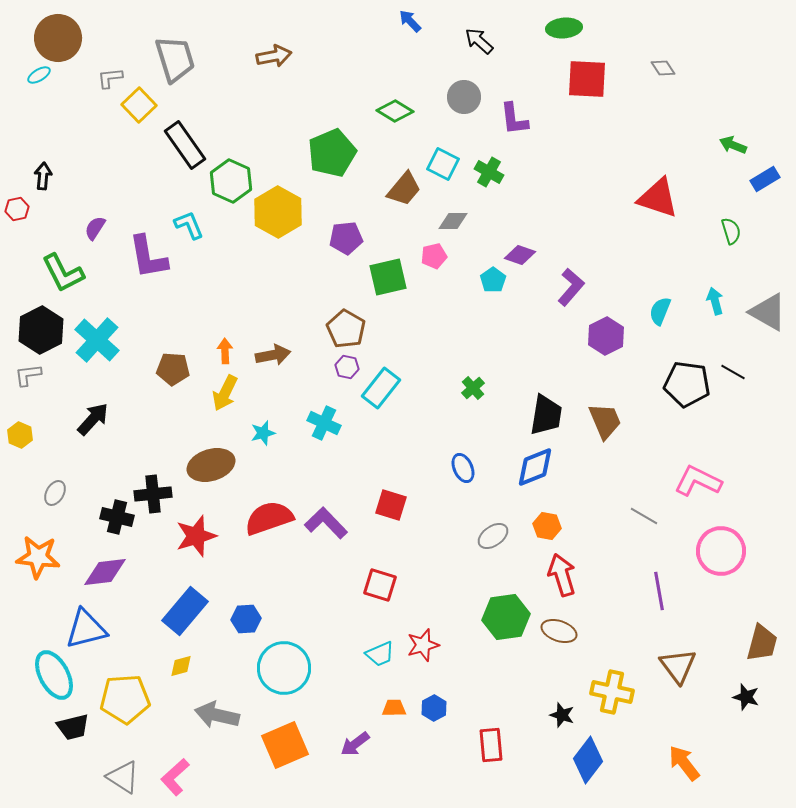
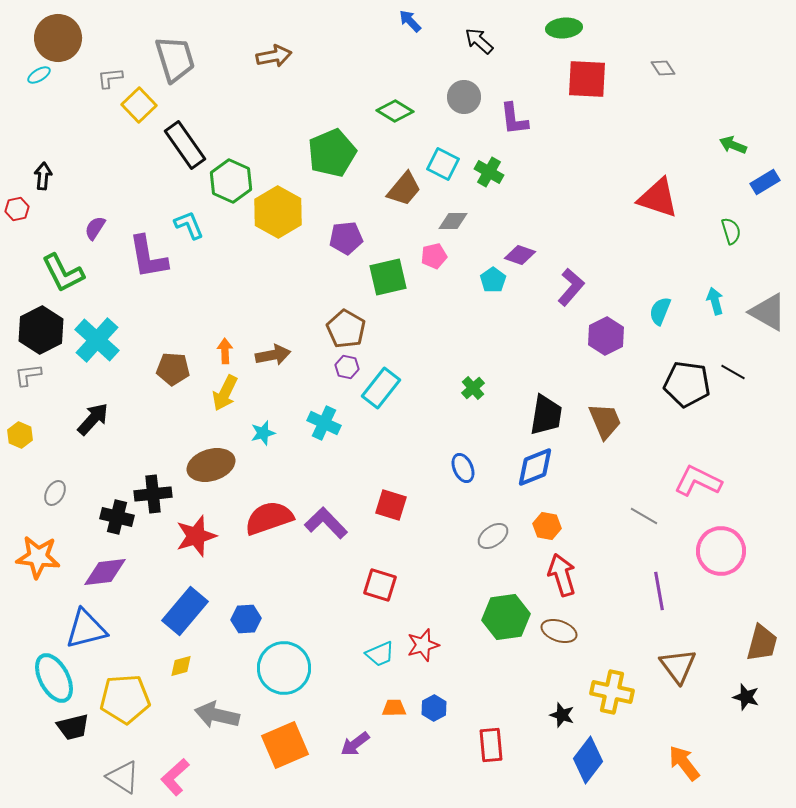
blue rectangle at (765, 179): moved 3 px down
cyan ellipse at (54, 675): moved 3 px down
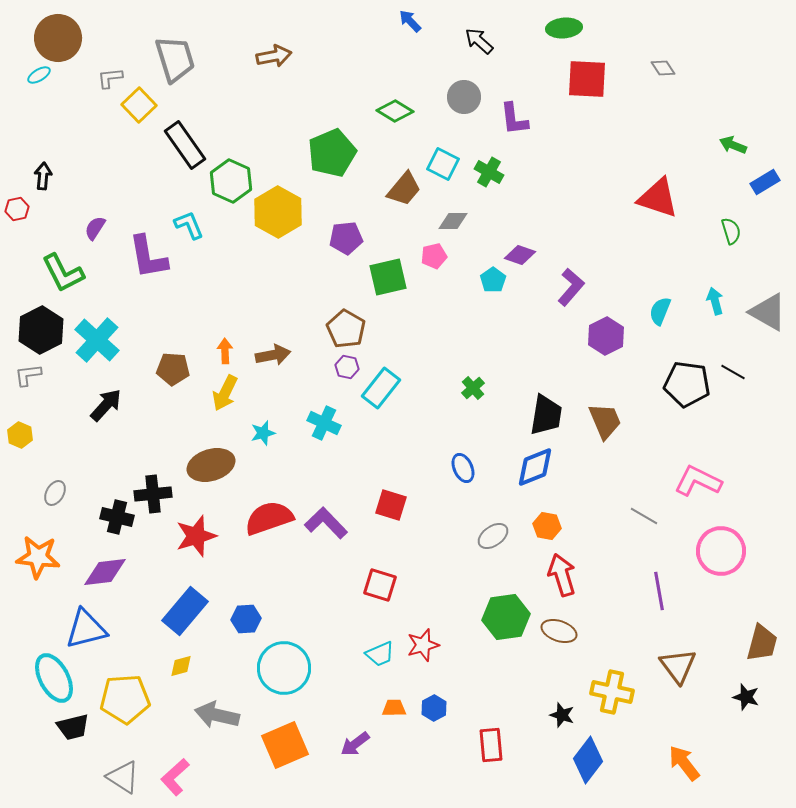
black arrow at (93, 419): moved 13 px right, 14 px up
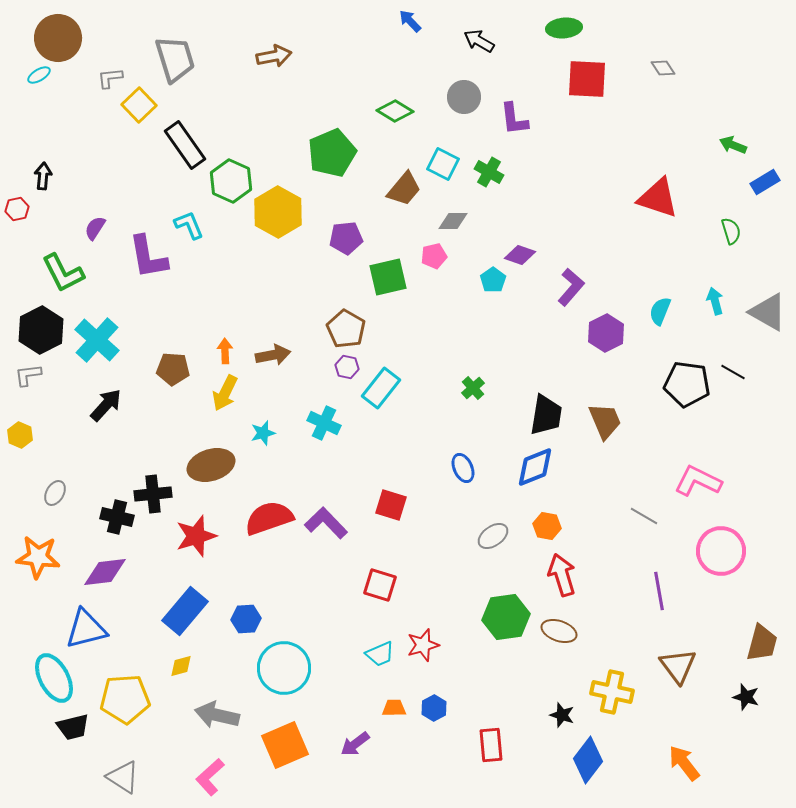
black arrow at (479, 41): rotated 12 degrees counterclockwise
purple hexagon at (606, 336): moved 3 px up
pink L-shape at (175, 777): moved 35 px right
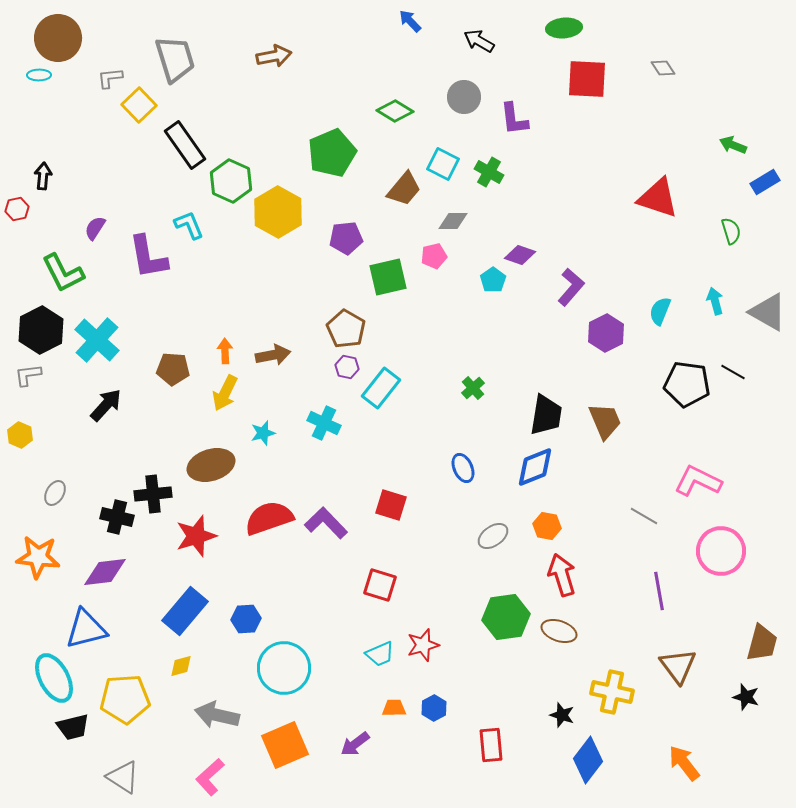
cyan ellipse at (39, 75): rotated 30 degrees clockwise
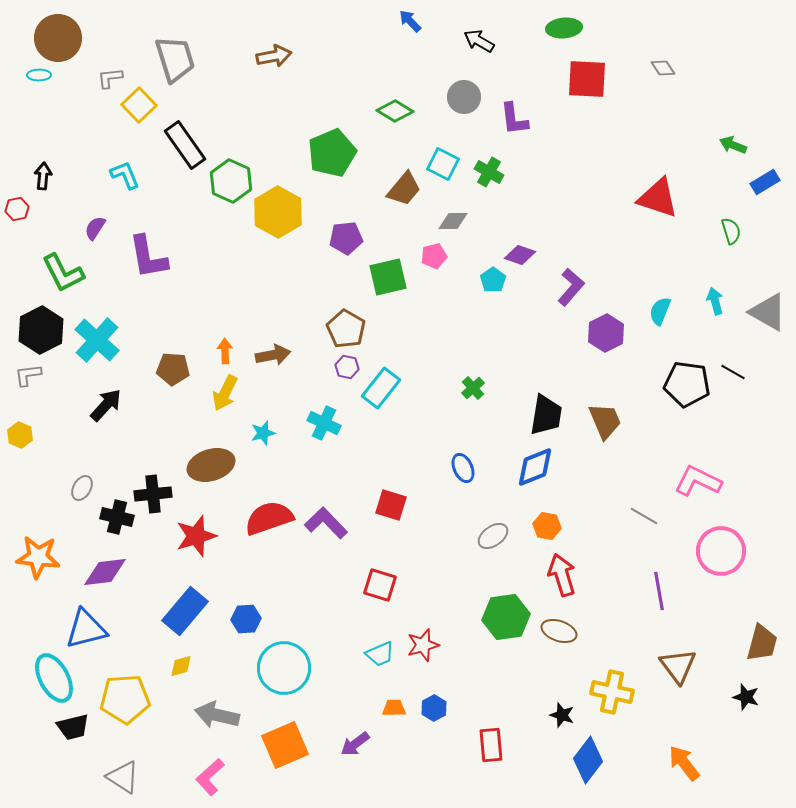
cyan L-shape at (189, 225): moved 64 px left, 50 px up
gray ellipse at (55, 493): moved 27 px right, 5 px up
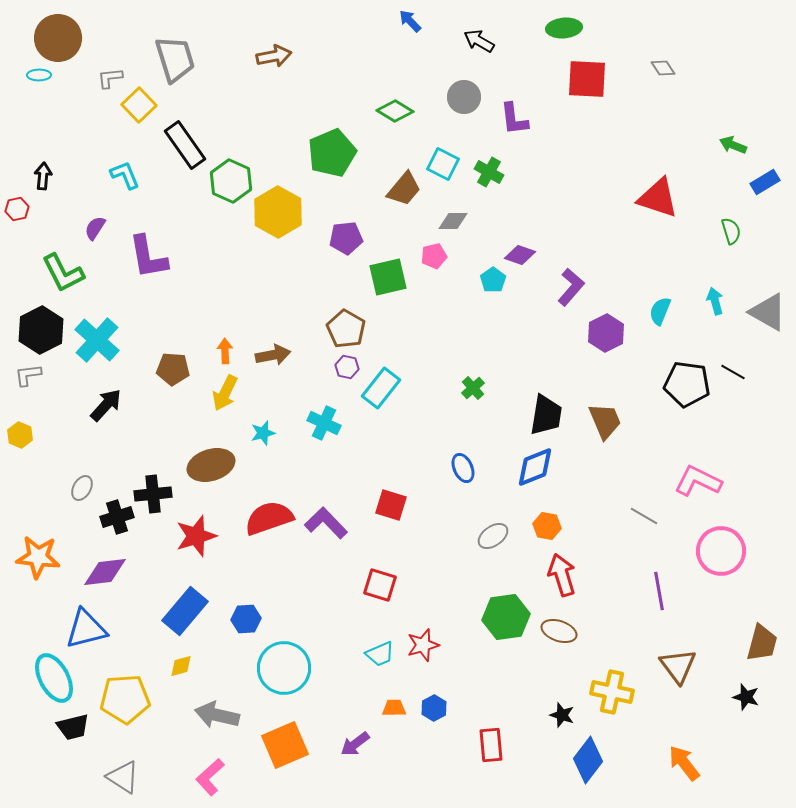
black cross at (117, 517): rotated 32 degrees counterclockwise
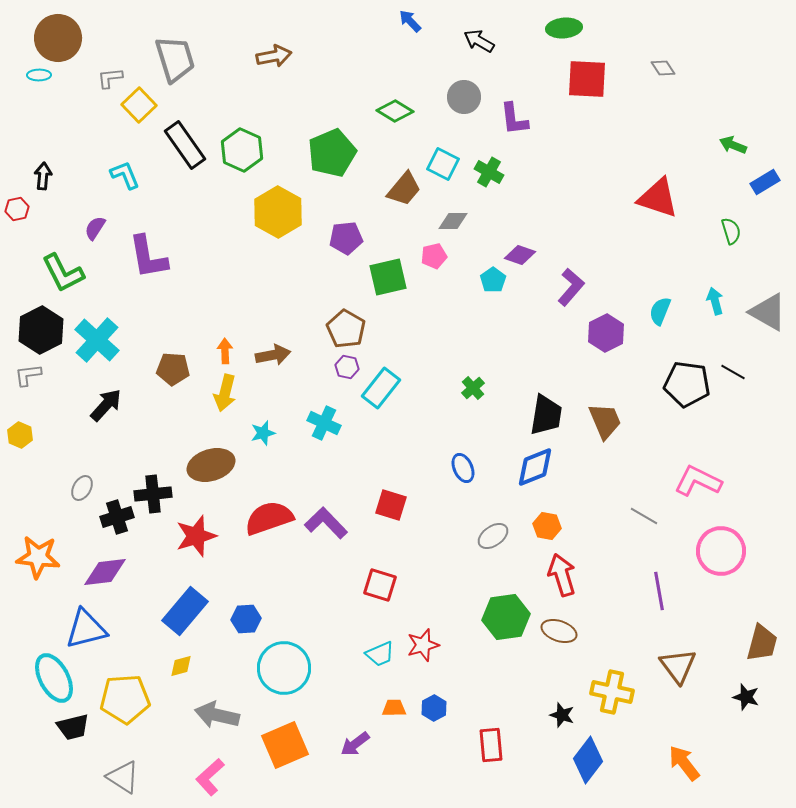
green hexagon at (231, 181): moved 11 px right, 31 px up
yellow arrow at (225, 393): rotated 12 degrees counterclockwise
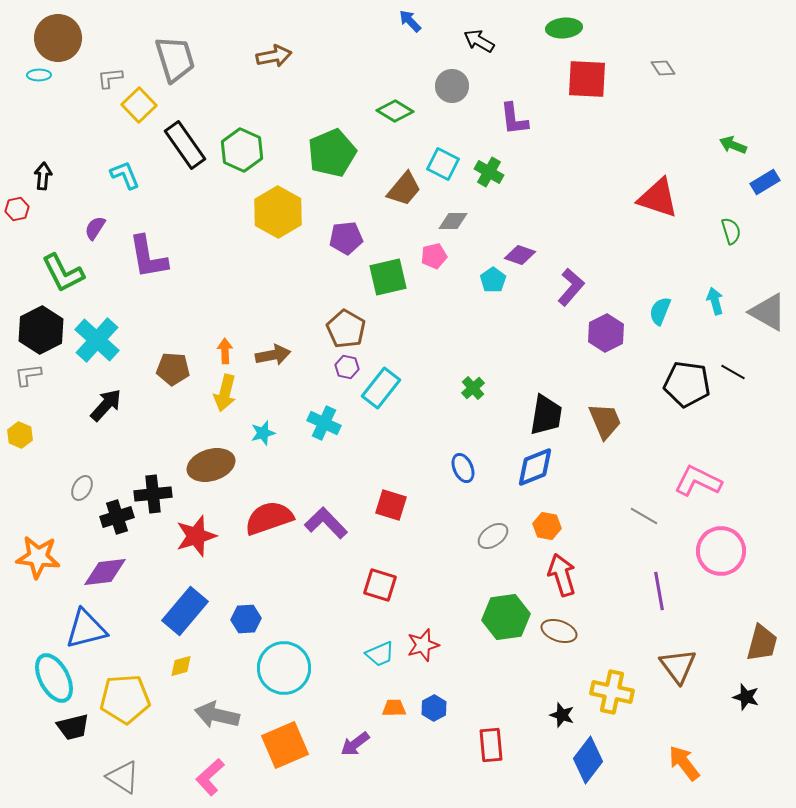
gray circle at (464, 97): moved 12 px left, 11 px up
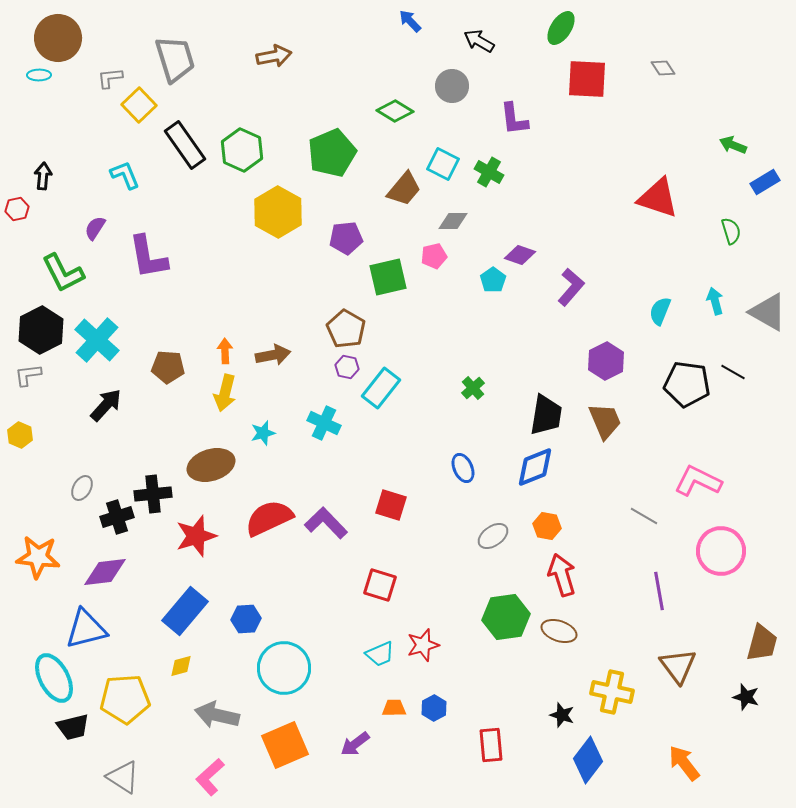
green ellipse at (564, 28): moved 3 px left; rotated 52 degrees counterclockwise
purple hexagon at (606, 333): moved 28 px down
brown pentagon at (173, 369): moved 5 px left, 2 px up
red semicircle at (269, 518): rotated 6 degrees counterclockwise
